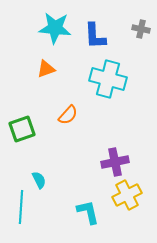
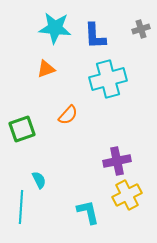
gray cross: rotated 30 degrees counterclockwise
cyan cross: rotated 30 degrees counterclockwise
purple cross: moved 2 px right, 1 px up
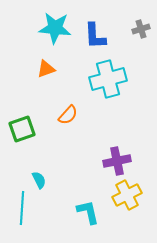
cyan line: moved 1 px right, 1 px down
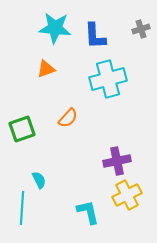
orange semicircle: moved 3 px down
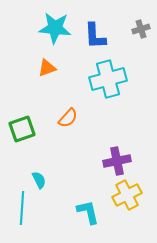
orange triangle: moved 1 px right, 1 px up
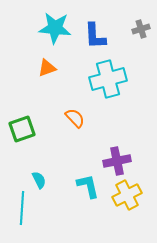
orange semicircle: moved 7 px right; rotated 85 degrees counterclockwise
cyan L-shape: moved 26 px up
